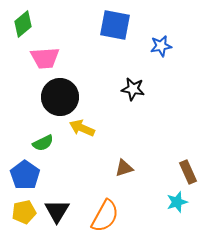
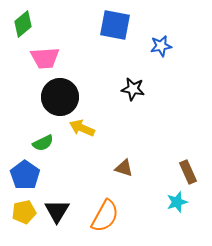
brown triangle: rotated 36 degrees clockwise
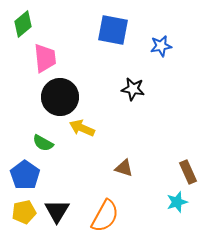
blue square: moved 2 px left, 5 px down
pink trapezoid: rotated 92 degrees counterclockwise
green semicircle: rotated 55 degrees clockwise
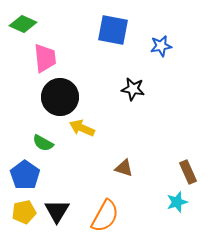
green diamond: rotated 64 degrees clockwise
